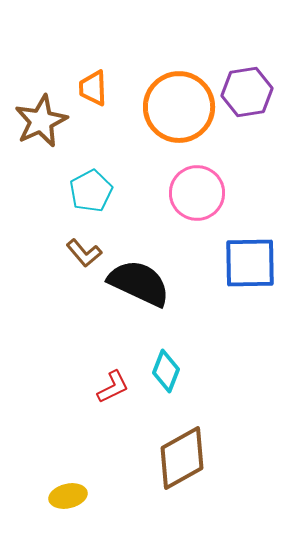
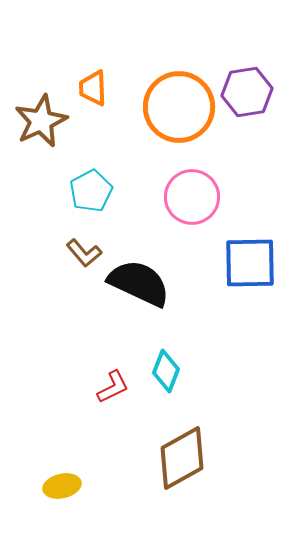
pink circle: moved 5 px left, 4 px down
yellow ellipse: moved 6 px left, 10 px up
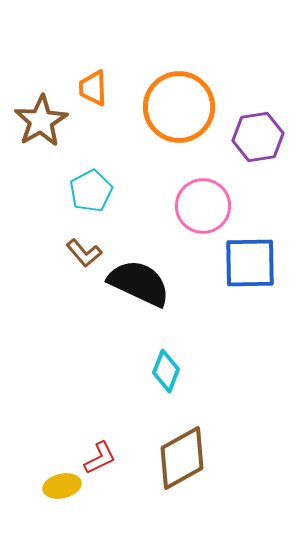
purple hexagon: moved 11 px right, 45 px down
brown star: rotated 6 degrees counterclockwise
pink circle: moved 11 px right, 9 px down
red L-shape: moved 13 px left, 71 px down
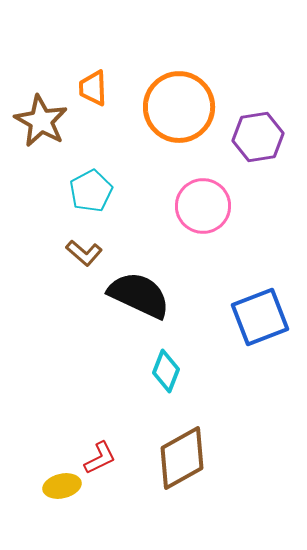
brown star: rotated 12 degrees counterclockwise
brown L-shape: rotated 9 degrees counterclockwise
blue square: moved 10 px right, 54 px down; rotated 20 degrees counterclockwise
black semicircle: moved 12 px down
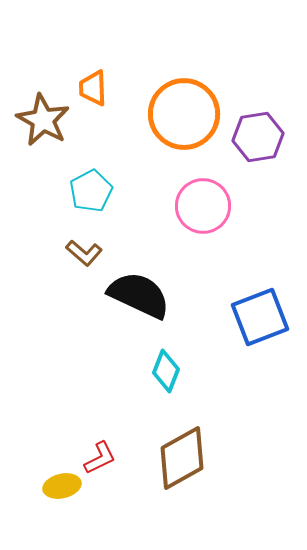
orange circle: moved 5 px right, 7 px down
brown star: moved 2 px right, 1 px up
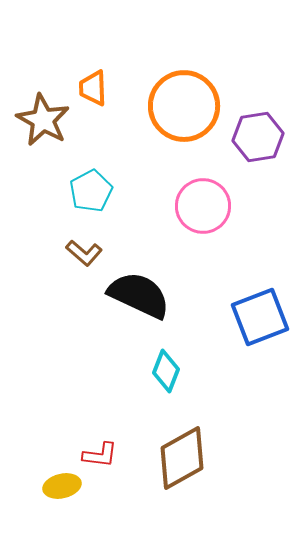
orange circle: moved 8 px up
red L-shape: moved 3 px up; rotated 33 degrees clockwise
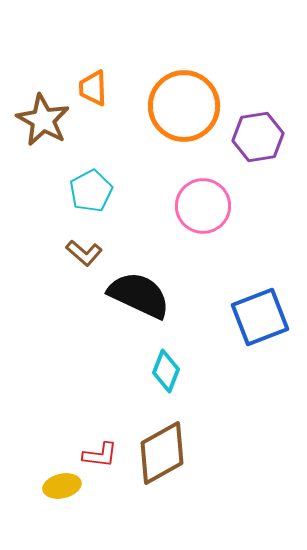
brown diamond: moved 20 px left, 5 px up
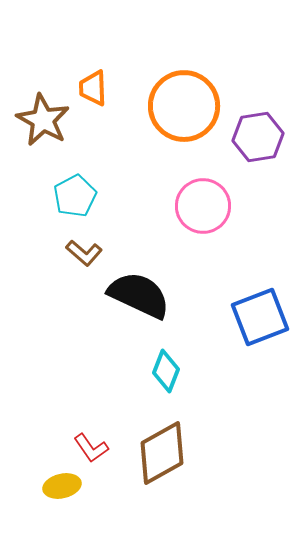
cyan pentagon: moved 16 px left, 5 px down
red L-shape: moved 9 px left, 7 px up; rotated 48 degrees clockwise
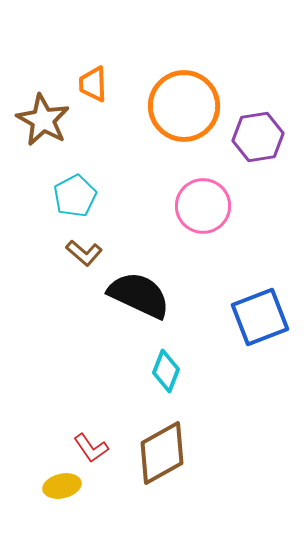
orange trapezoid: moved 4 px up
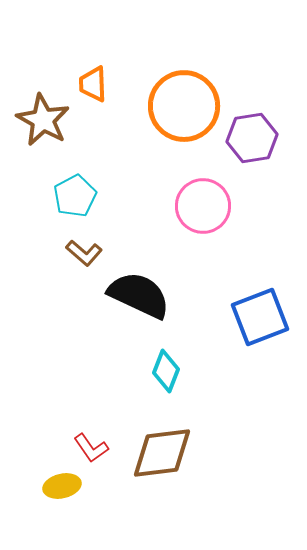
purple hexagon: moved 6 px left, 1 px down
brown diamond: rotated 22 degrees clockwise
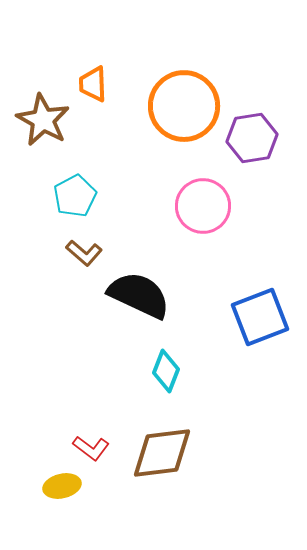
red L-shape: rotated 18 degrees counterclockwise
